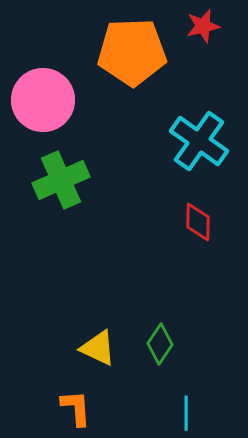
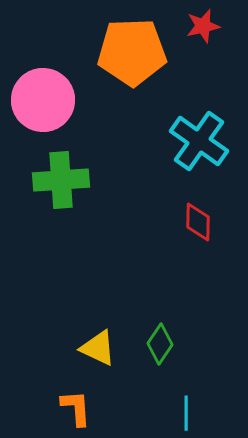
green cross: rotated 20 degrees clockwise
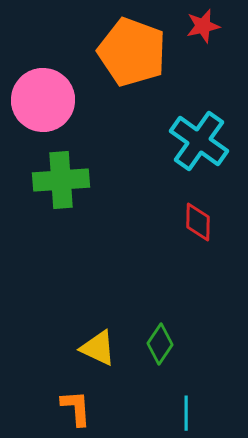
orange pentagon: rotated 22 degrees clockwise
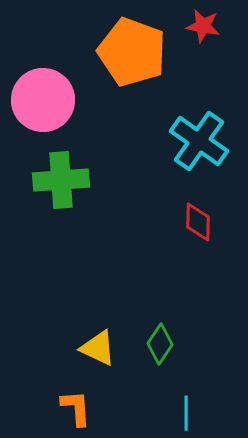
red star: rotated 24 degrees clockwise
